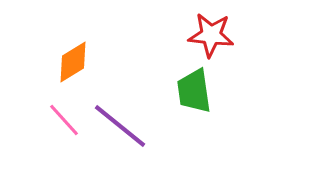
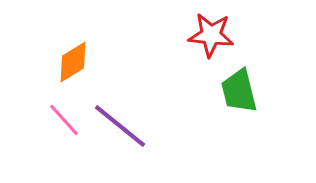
green trapezoid: moved 45 px right; rotated 6 degrees counterclockwise
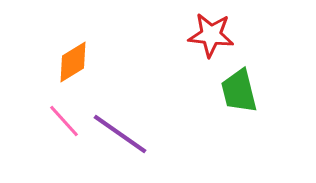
pink line: moved 1 px down
purple line: moved 8 px down; rotated 4 degrees counterclockwise
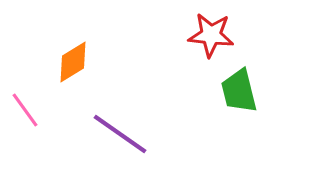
pink line: moved 39 px left, 11 px up; rotated 6 degrees clockwise
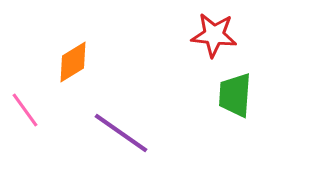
red star: moved 3 px right
green trapezoid: moved 4 px left, 4 px down; rotated 18 degrees clockwise
purple line: moved 1 px right, 1 px up
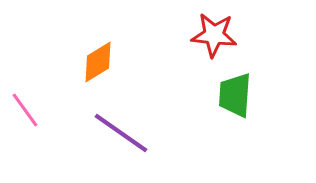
orange diamond: moved 25 px right
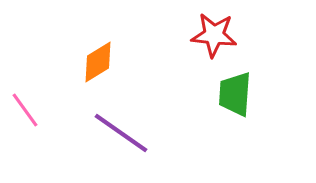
green trapezoid: moved 1 px up
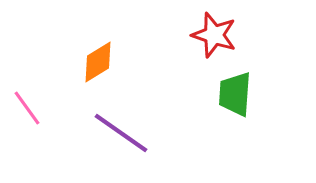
red star: rotated 12 degrees clockwise
pink line: moved 2 px right, 2 px up
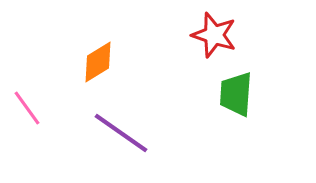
green trapezoid: moved 1 px right
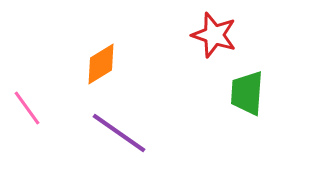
orange diamond: moved 3 px right, 2 px down
green trapezoid: moved 11 px right, 1 px up
purple line: moved 2 px left
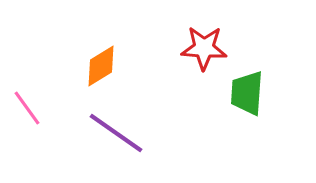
red star: moved 10 px left, 13 px down; rotated 15 degrees counterclockwise
orange diamond: moved 2 px down
purple line: moved 3 px left
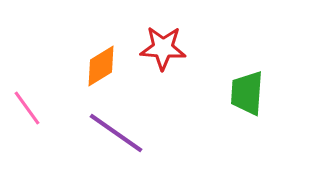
red star: moved 41 px left
